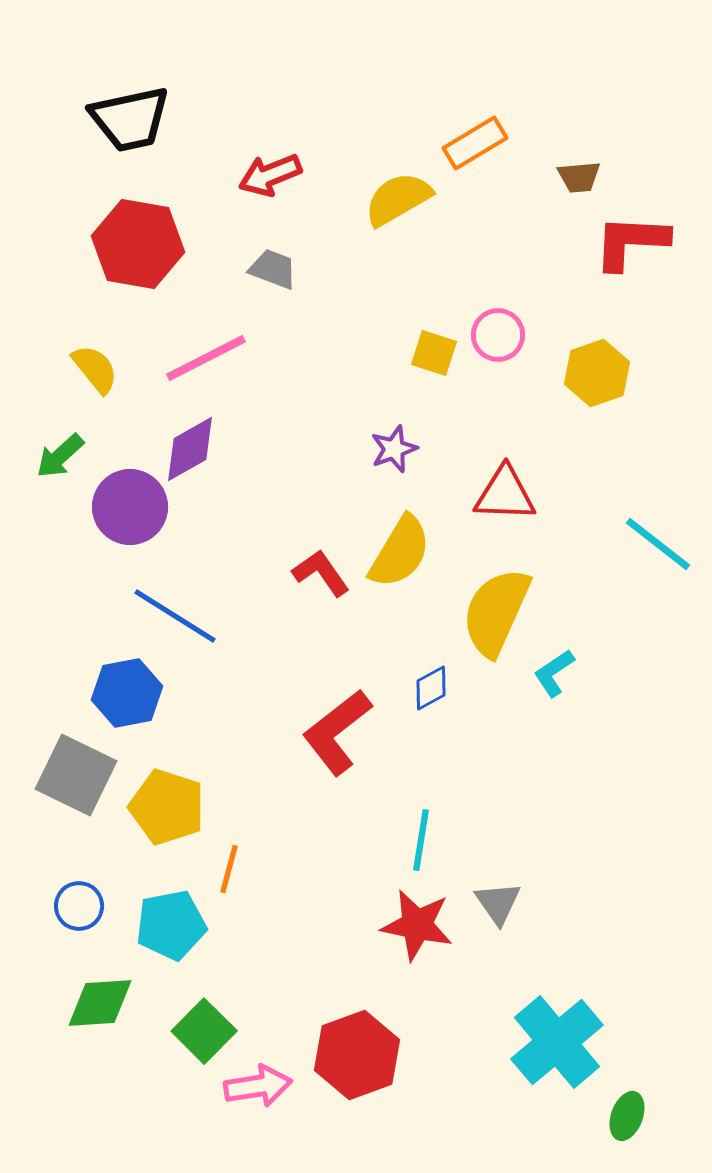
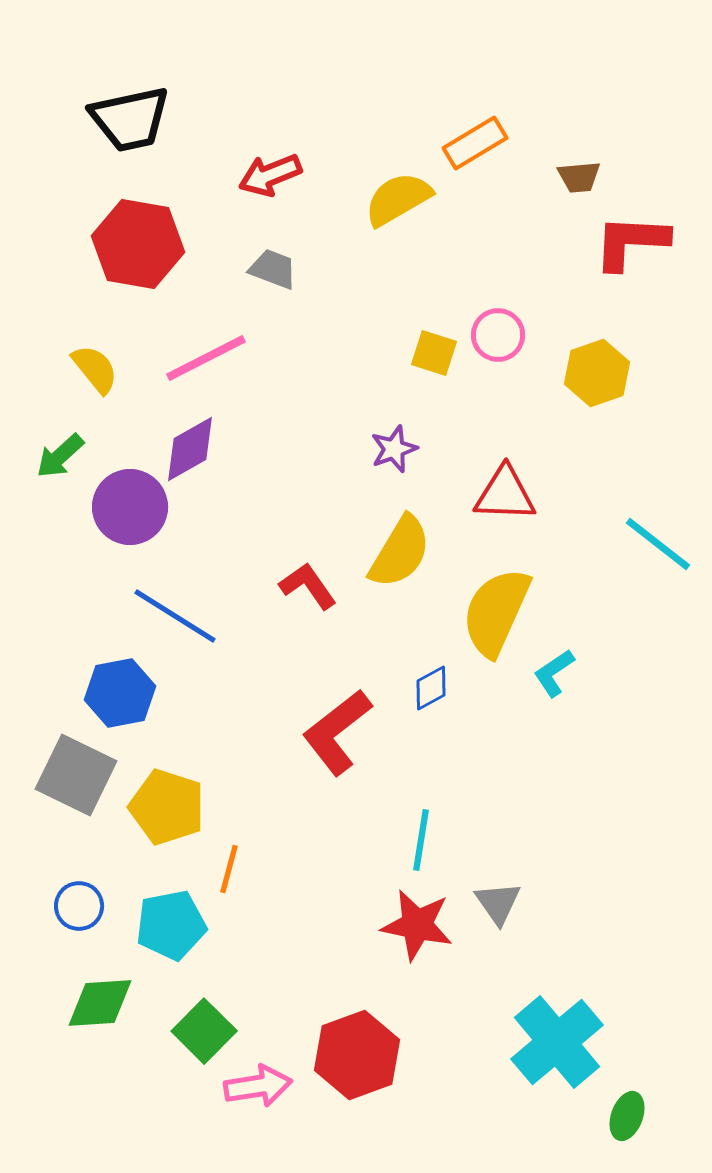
red L-shape at (321, 573): moved 13 px left, 13 px down
blue hexagon at (127, 693): moved 7 px left
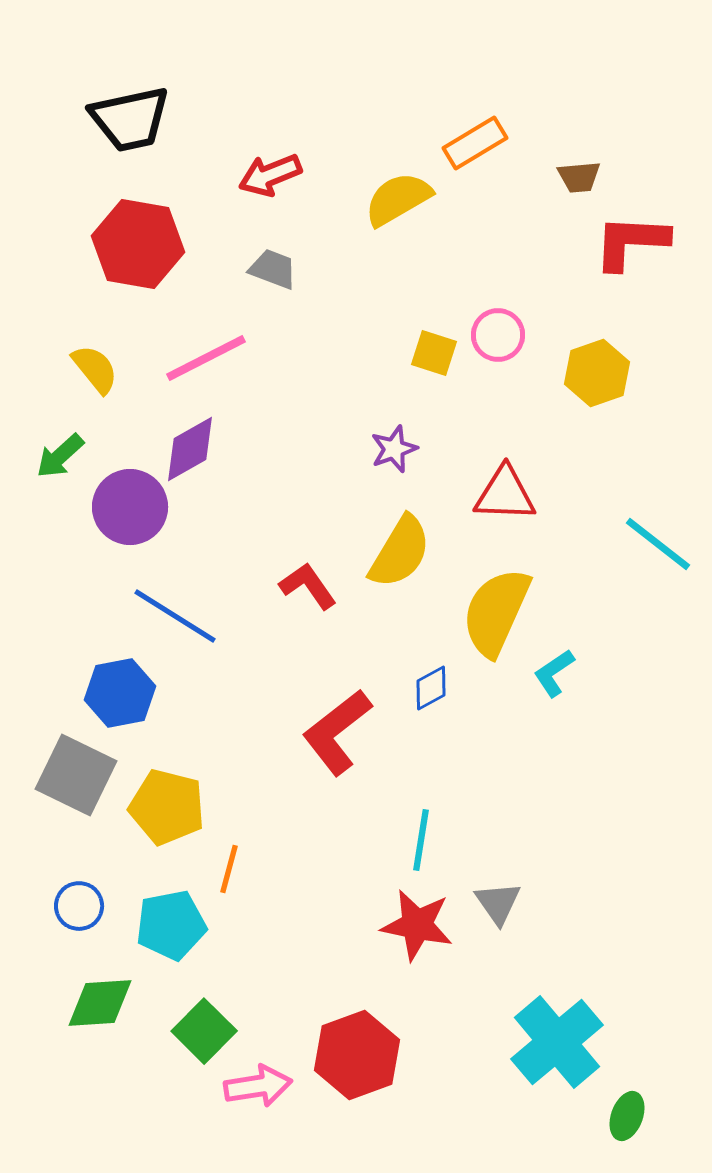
yellow pentagon at (167, 807): rotated 4 degrees counterclockwise
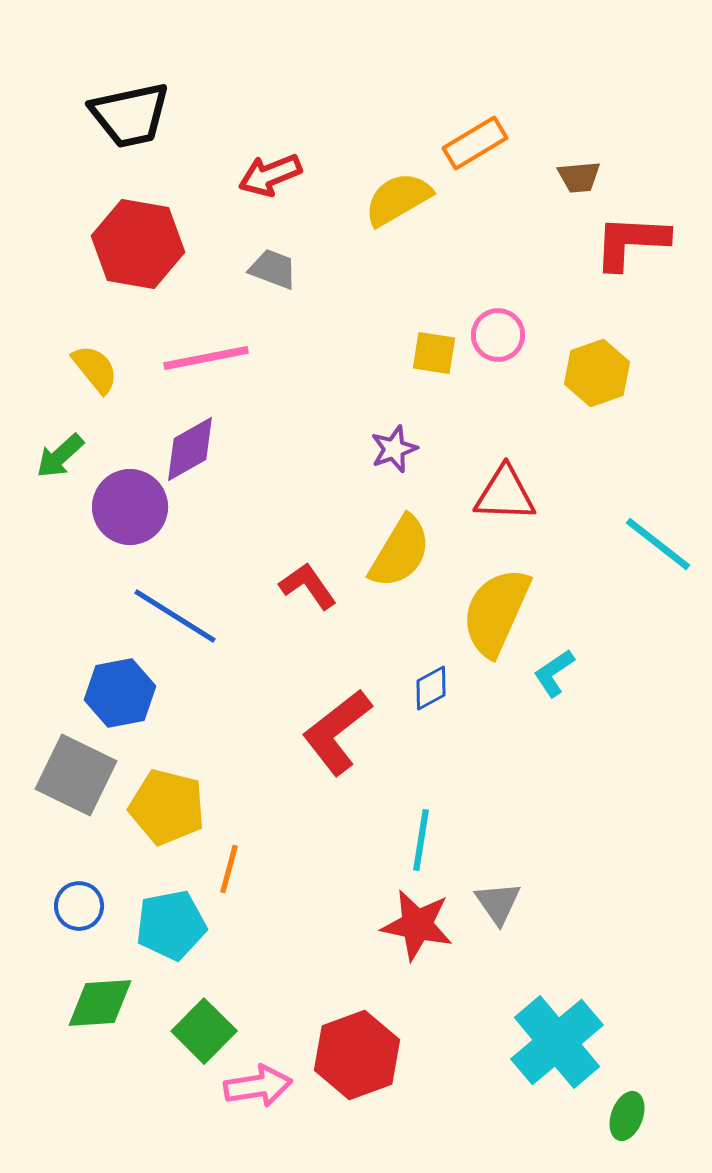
black trapezoid at (130, 119): moved 4 px up
yellow square at (434, 353): rotated 9 degrees counterclockwise
pink line at (206, 358): rotated 16 degrees clockwise
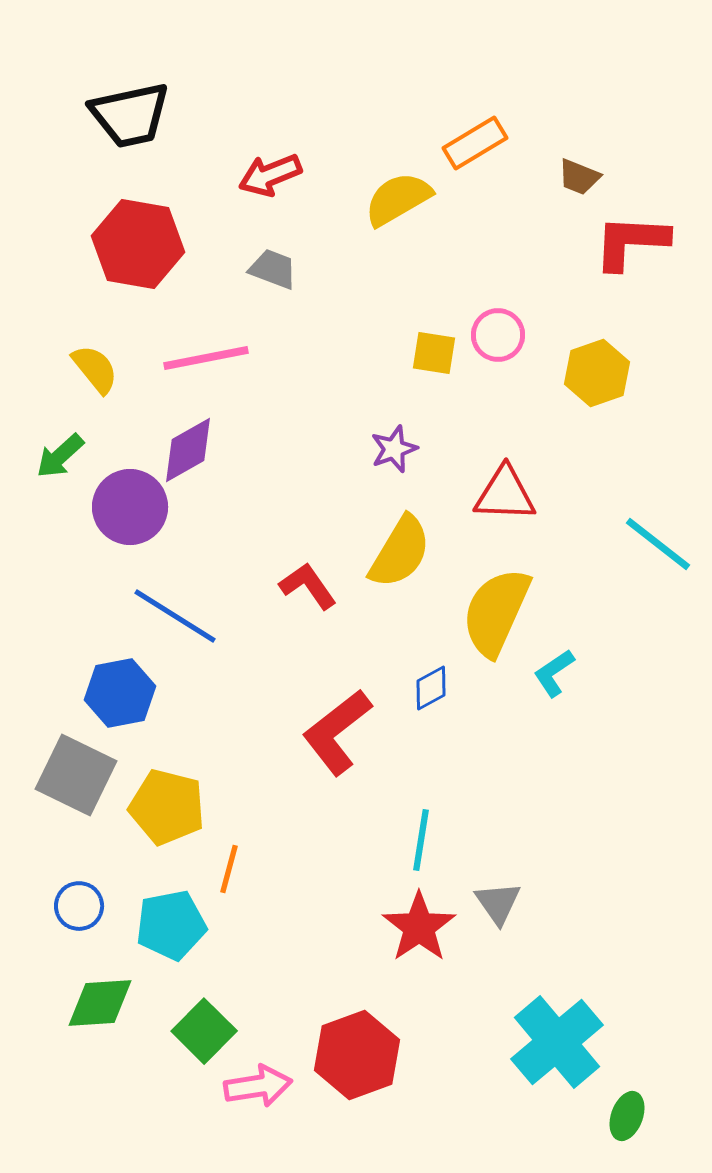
brown trapezoid at (579, 177): rotated 27 degrees clockwise
purple diamond at (190, 449): moved 2 px left, 1 px down
red star at (417, 925): moved 2 px right, 2 px down; rotated 26 degrees clockwise
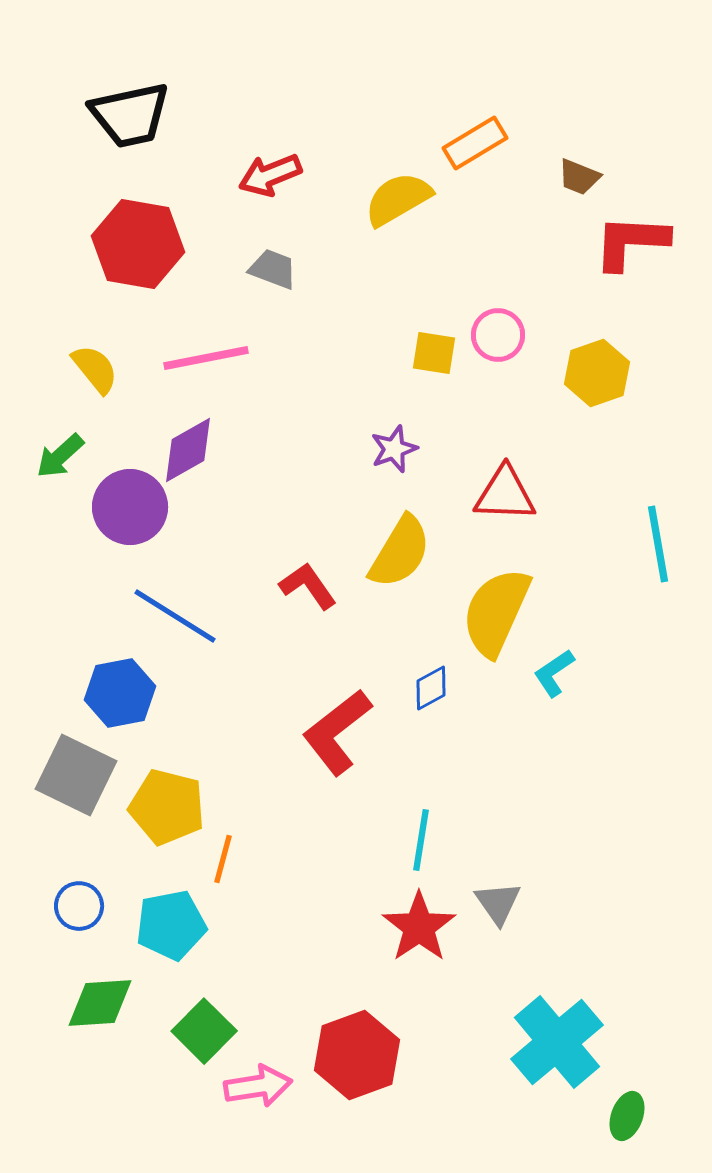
cyan line at (658, 544): rotated 42 degrees clockwise
orange line at (229, 869): moved 6 px left, 10 px up
